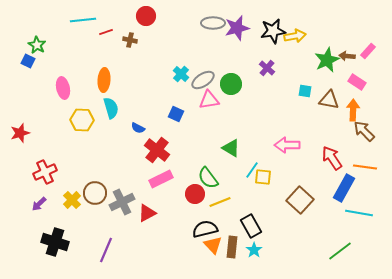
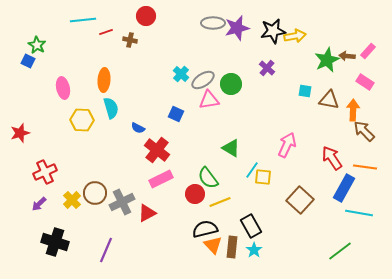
pink rectangle at (357, 82): moved 8 px right
pink arrow at (287, 145): rotated 115 degrees clockwise
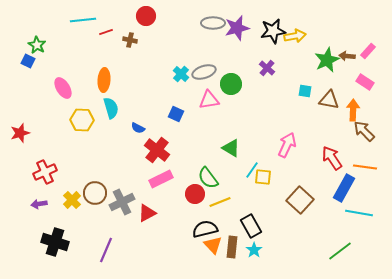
gray ellipse at (203, 80): moved 1 px right, 8 px up; rotated 15 degrees clockwise
pink ellipse at (63, 88): rotated 20 degrees counterclockwise
purple arrow at (39, 204): rotated 35 degrees clockwise
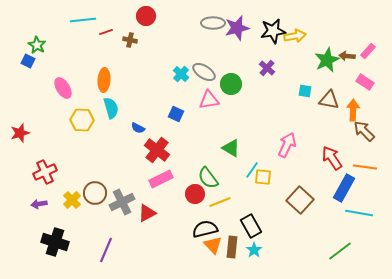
gray ellipse at (204, 72): rotated 50 degrees clockwise
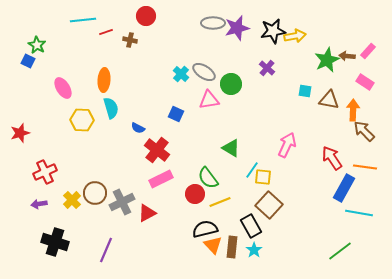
brown square at (300, 200): moved 31 px left, 5 px down
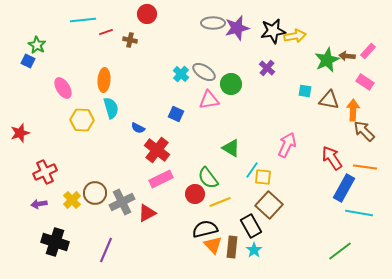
red circle at (146, 16): moved 1 px right, 2 px up
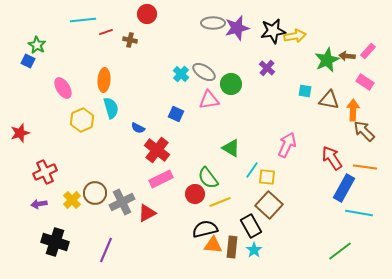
yellow hexagon at (82, 120): rotated 25 degrees counterclockwise
yellow square at (263, 177): moved 4 px right
orange triangle at (213, 245): rotated 42 degrees counterclockwise
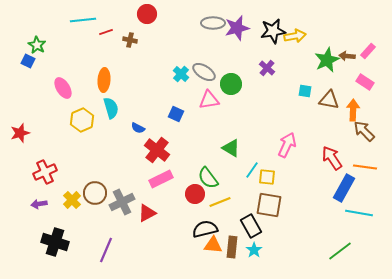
brown square at (269, 205): rotated 32 degrees counterclockwise
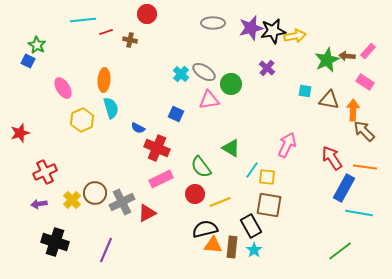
purple star at (237, 28): moved 14 px right
red cross at (157, 150): moved 2 px up; rotated 15 degrees counterclockwise
green semicircle at (208, 178): moved 7 px left, 11 px up
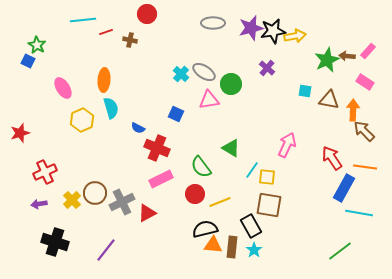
purple line at (106, 250): rotated 15 degrees clockwise
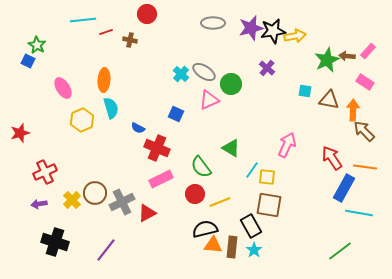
pink triangle at (209, 100): rotated 15 degrees counterclockwise
